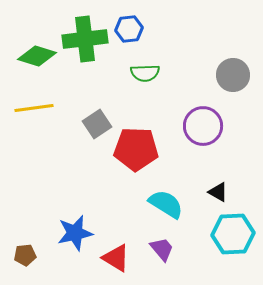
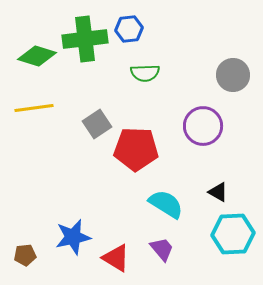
blue star: moved 2 px left, 4 px down
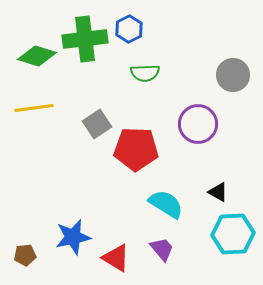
blue hexagon: rotated 20 degrees counterclockwise
purple circle: moved 5 px left, 2 px up
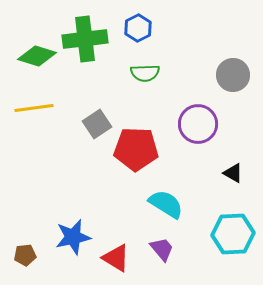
blue hexagon: moved 9 px right, 1 px up
black triangle: moved 15 px right, 19 px up
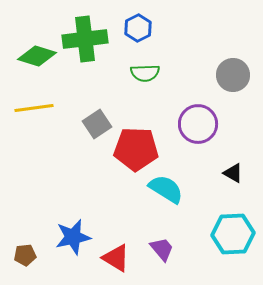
cyan semicircle: moved 15 px up
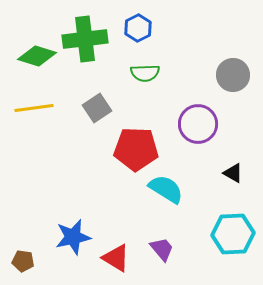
gray square: moved 16 px up
brown pentagon: moved 2 px left, 6 px down; rotated 15 degrees clockwise
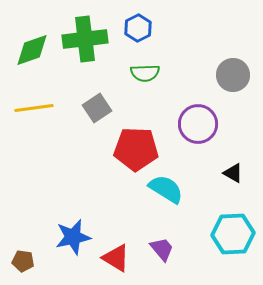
green diamond: moved 5 px left, 6 px up; rotated 36 degrees counterclockwise
